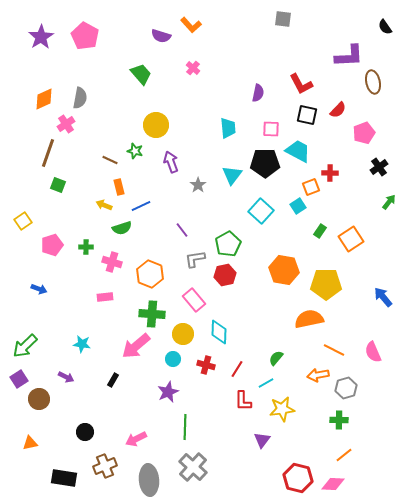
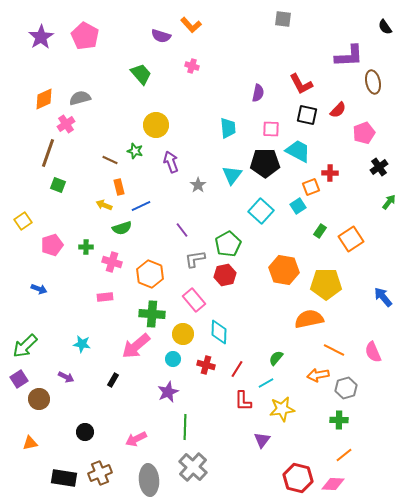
pink cross at (193, 68): moved 1 px left, 2 px up; rotated 24 degrees counterclockwise
gray semicircle at (80, 98): rotated 115 degrees counterclockwise
brown cross at (105, 466): moved 5 px left, 7 px down
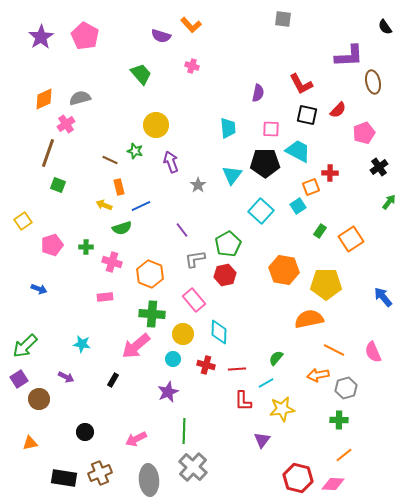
red line at (237, 369): rotated 54 degrees clockwise
green line at (185, 427): moved 1 px left, 4 px down
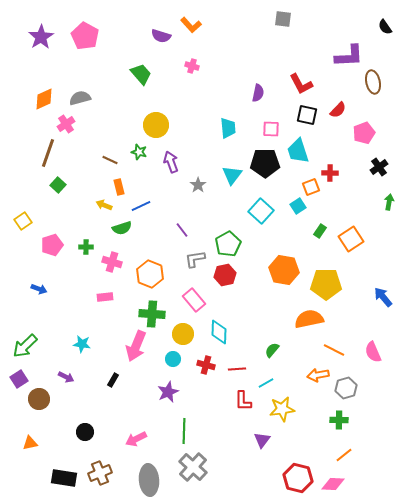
green star at (135, 151): moved 4 px right, 1 px down
cyan trapezoid at (298, 151): rotated 136 degrees counterclockwise
green square at (58, 185): rotated 21 degrees clockwise
green arrow at (389, 202): rotated 28 degrees counterclockwise
pink arrow at (136, 346): rotated 28 degrees counterclockwise
green semicircle at (276, 358): moved 4 px left, 8 px up
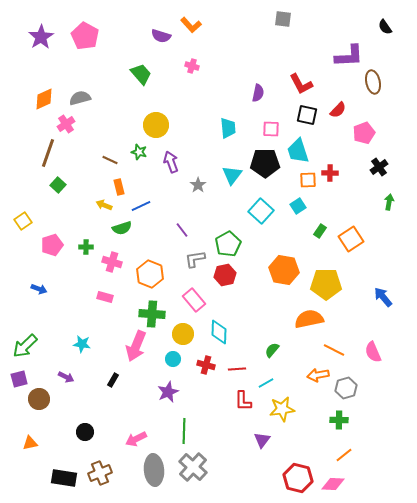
orange square at (311, 187): moved 3 px left, 7 px up; rotated 18 degrees clockwise
pink rectangle at (105, 297): rotated 21 degrees clockwise
purple square at (19, 379): rotated 18 degrees clockwise
gray ellipse at (149, 480): moved 5 px right, 10 px up
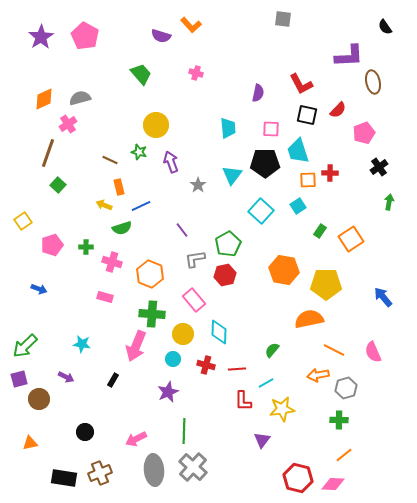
pink cross at (192, 66): moved 4 px right, 7 px down
pink cross at (66, 124): moved 2 px right
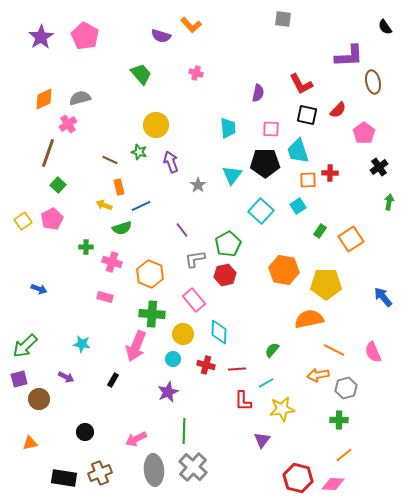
pink pentagon at (364, 133): rotated 15 degrees counterclockwise
pink pentagon at (52, 245): moved 26 px up; rotated 10 degrees counterclockwise
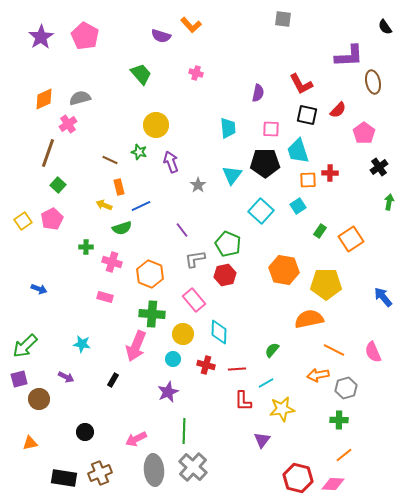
green pentagon at (228, 244): rotated 20 degrees counterclockwise
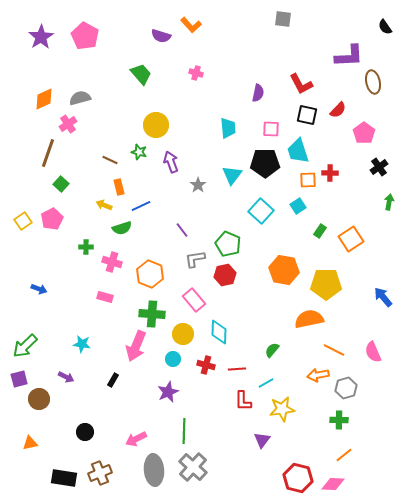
green square at (58, 185): moved 3 px right, 1 px up
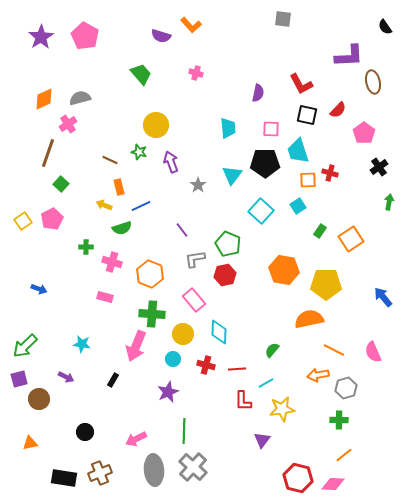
red cross at (330, 173): rotated 14 degrees clockwise
